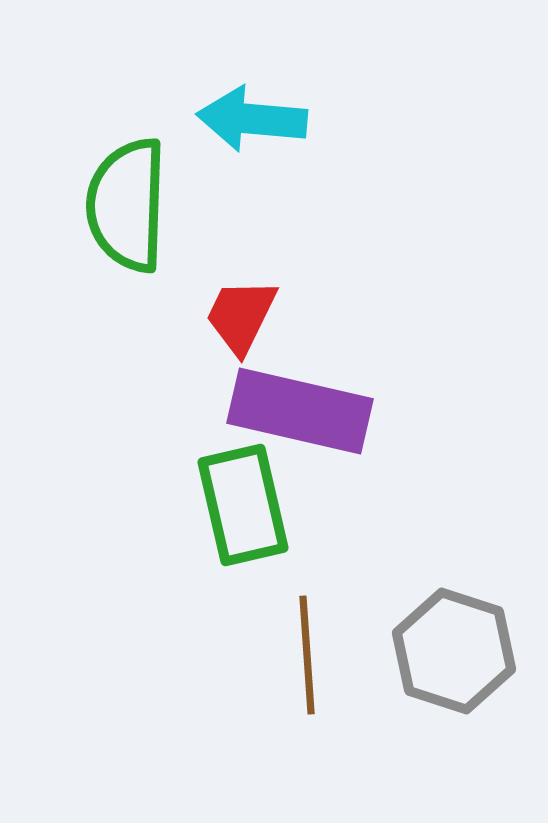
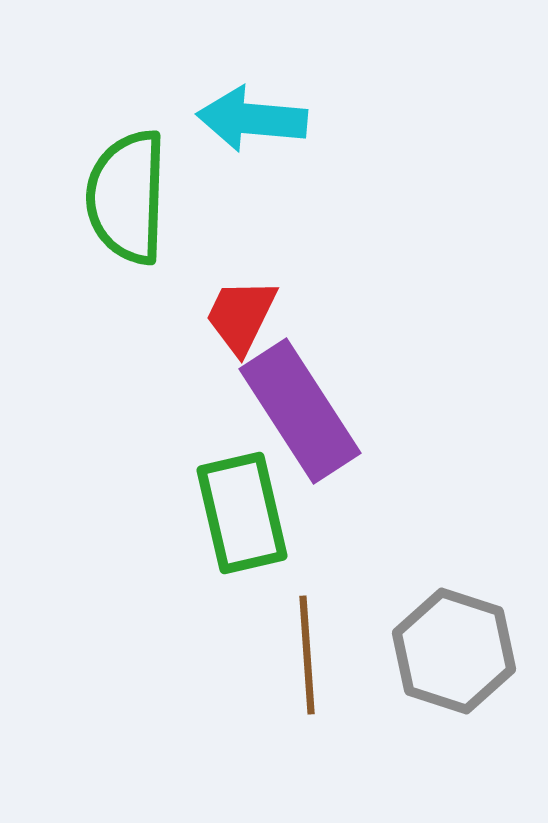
green semicircle: moved 8 px up
purple rectangle: rotated 44 degrees clockwise
green rectangle: moved 1 px left, 8 px down
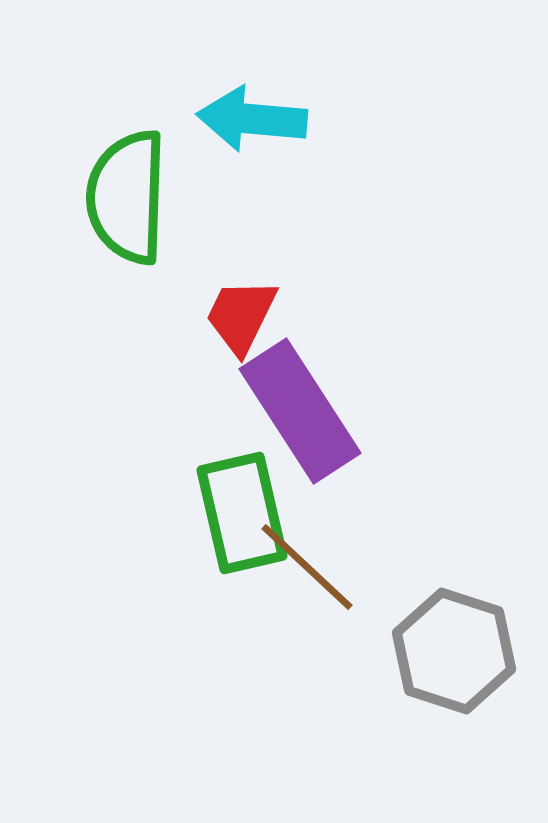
brown line: moved 88 px up; rotated 43 degrees counterclockwise
